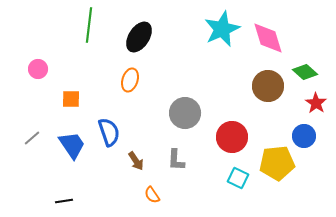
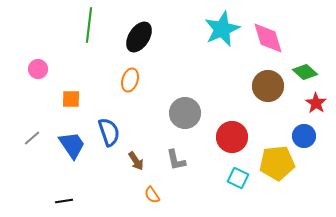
gray L-shape: rotated 15 degrees counterclockwise
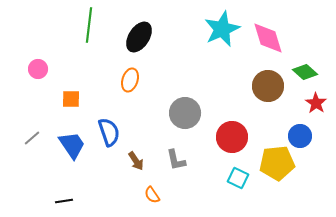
blue circle: moved 4 px left
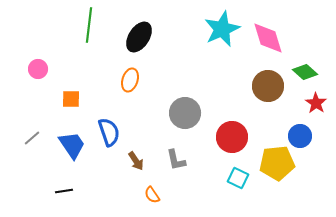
black line: moved 10 px up
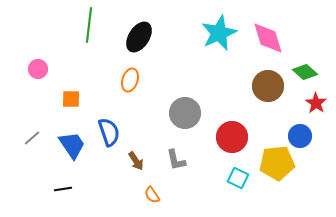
cyan star: moved 3 px left, 4 px down
black line: moved 1 px left, 2 px up
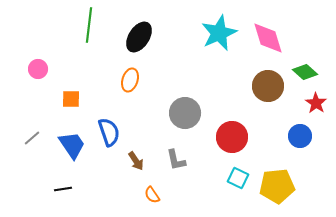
yellow pentagon: moved 23 px down
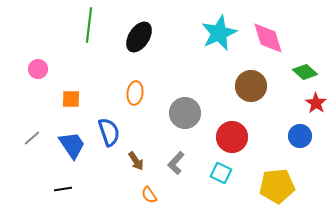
orange ellipse: moved 5 px right, 13 px down; rotated 10 degrees counterclockwise
brown circle: moved 17 px left
gray L-shape: moved 3 px down; rotated 55 degrees clockwise
cyan square: moved 17 px left, 5 px up
orange semicircle: moved 3 px left
